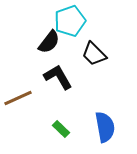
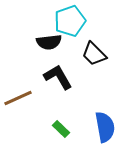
black semicircle: rotated 45 degrees clockwise
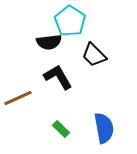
cyan pentagon: rotated 20 degrees counterclockwise
black trapezoid: moved 1 px down
blue semicircle: moved 1 px left, 1 px down
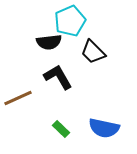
cyan pentagon: rotated 16 degrees clockwise
black trapezoid: moved 1 px left, 3 px up
blue semicircle: rotated 112 degrees clockwise
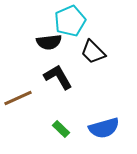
blue semicircle: rotated 28 degrees counterclockwise
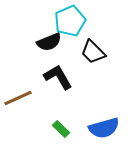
black semicircle: rotated 15 degrees counterclockwise
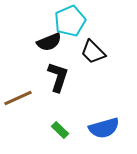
black L-shape: rotated 48 degrees clockwise
green rectangle: moved 1 px left, 1 px down
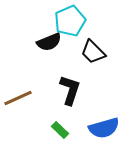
black L-shape: moved 12 px right, 13 px down
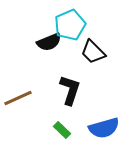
cyan pentagon: moved 4 px down
green rectangle: moved 2 px right
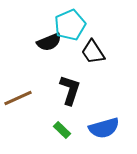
black trapezoid: rotated 12 degrees clockwise
